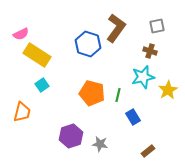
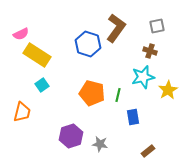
blue rectangle: rotated 21 degrees clockwise
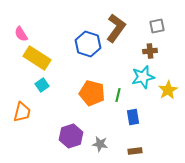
pink semicircle: rotated 84 degrees clockwise
brown cross: rotated 24 degrees counterclockwise
yellow rectangle: moved 3 px down
brown rectangle: moved 13 px left; rotated 32 degrees clockwise
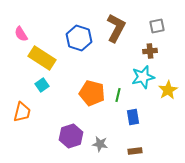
brown L-shape: rotated 8 degrees counterclockwise
blue hexagon: moved 9 px left, 6 px up
yellow rectangle: moved 5 px right
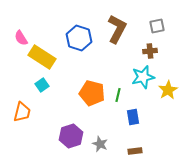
brown L-shape: moved 1 px right, 1 px down
pink semicircle: moved 4 px down
yellow rectangle: moved 1 px up
gray star: rotated 14 degrees clockwise
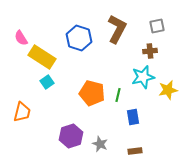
cyan square: moved 5 px right, 3 px up
yellow star: rotated 18 degrees clockwise
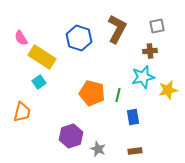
cyan square: moved 8 px left
gray star: moved 2 px left, 5 px down
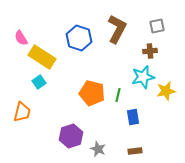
yellow star: moved 2 px left, 1 px down
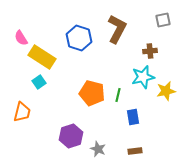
gray square: moved 6 px right, 6 px up
